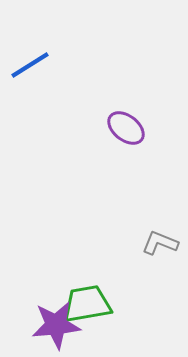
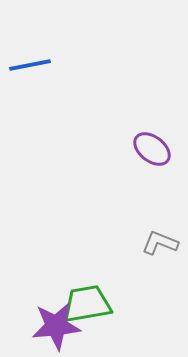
blue line: rotated 21 degrees clockwise
purple ellipse: moved 26 px right, 21 px down
purple star: moved 1 px down
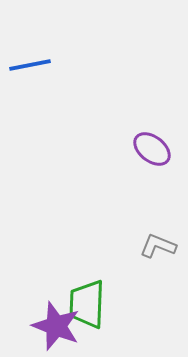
gray L-shape: moved 2 px left, 3 px down
green trapezoid: rotated 78 degrees counterclockwise
purple star: rotated 27 degrees clockwise
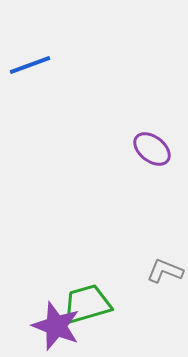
blue line: rotated 9 degrees counterclockwise
gray L-shape: moved 7 px right, 25 px down
green trapezoid: rotated 72 degrees clockwise
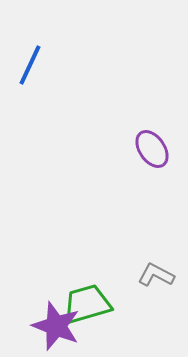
blue line: rotated 45 degrees counterclockwise
purple ellipse: rotated 18 degrees clockwise
gray L-shape: moved 9 px left, 4 px down; rotated 6 degrees clockwise
